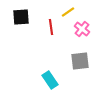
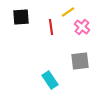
pink cross: moved 2 px up
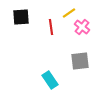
yellow line: moved 1 px right, 1 px down
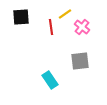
yellow line: moved 4 px left, 1 px down
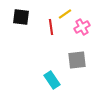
black square: rotated 12 degrees clockwise
pink cross: rotated 21 degrees clockwise
gray square: moved 3 px left, 1 px up
cyan rectangle: moved 2 px right
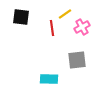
red line: moved 1 px right, 1 px down
cyan rectangle: moved 3 px left, 1 px up; rotated 54 degrees counterclockwise
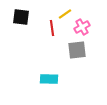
gray square: moved 10 px up
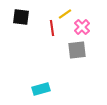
pink cross: rotated 14 degrees counterclockwise
cyan rectangle: moved 8 px left, 10 px down; rotated 18 degrees counterclockwise
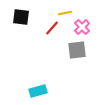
yellow line: moved 1 px up; rotated 24 degrees clockwise
red line: rotated 49 degrees clockwise
cyan rectangle: moved 3 px left, 2 px down
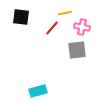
pink cross: rotated 35 degrees counterclockwise
